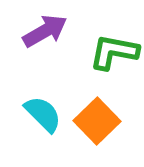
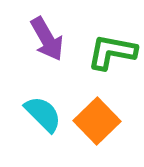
purple arrow: moved 2 px right, 8 px down; rotated 90 degrees clockwise
green L-shape: moved 2 px left
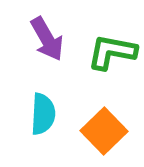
cyan semicircle: rotated 48 degrees clockwise
orange square: moved 7 px right, 10 px down
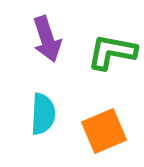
purple arrow: rotated 12 degrees clockwise
orange square: rotated 21 degrees clockwise
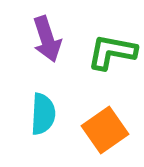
orange square: moved 1 px right, 1 px up; rotated 12 degrees counterclockwise
